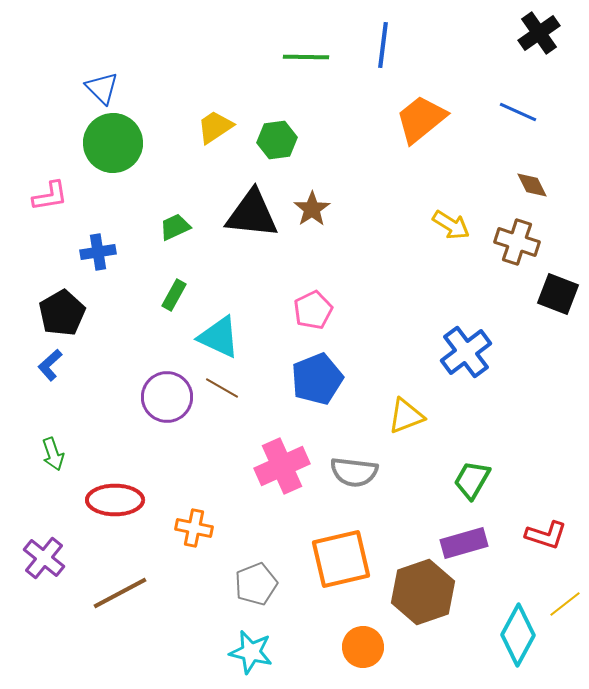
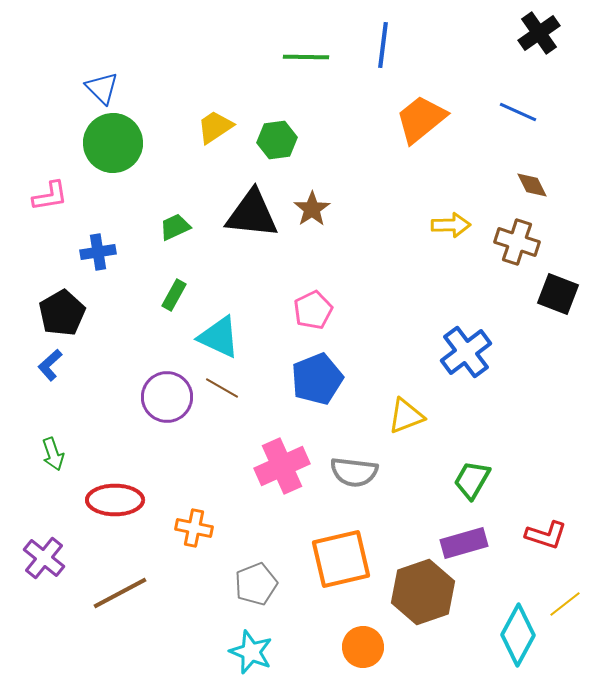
yellow arrow at (451, 225): rotated 33 degrees counterclockwise
cyan star at (251, 652): rotated 9 degrees clockwise
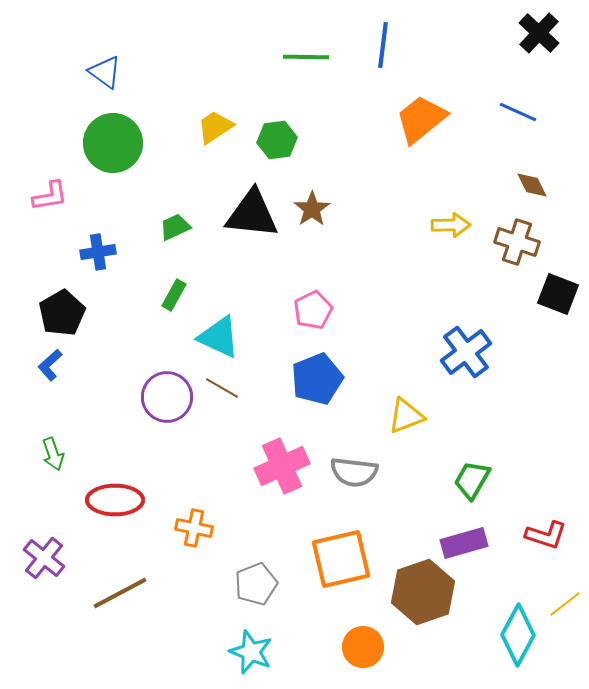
black cross at (539, 33): rotated 12 degrees counterclockwise
blue triangle at (102, 88): moved 3 px right, 16 px up; rotated 9 degrees counterclockwise
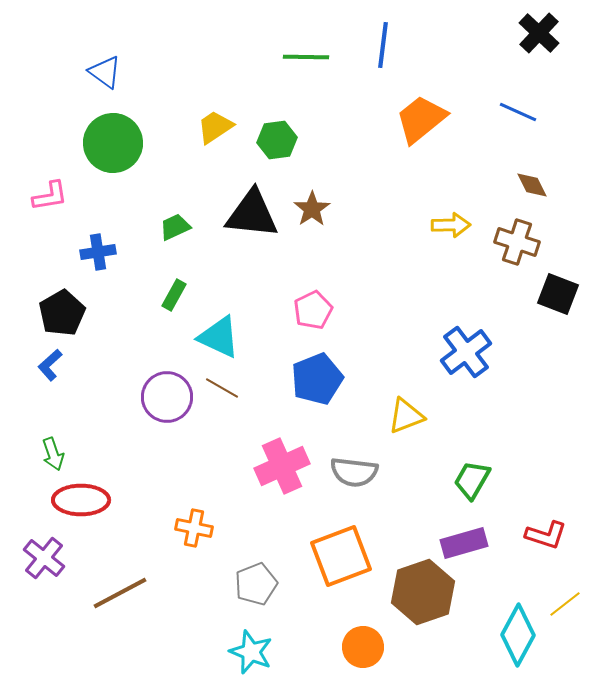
red ellipse at (115, 500): moved 34 px left
orange square at (341, 559): moved 3 px up; rotated 8 degrees counterclockwise
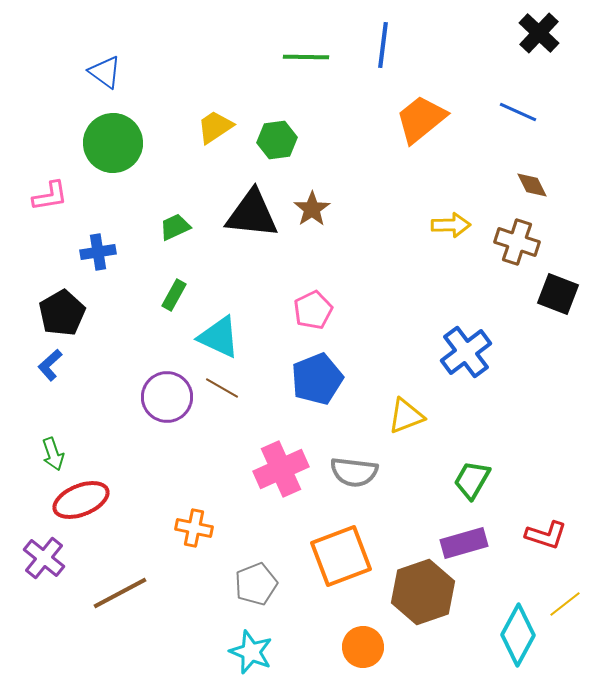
pink cross at (282, 466): moved 1 px left, 3 px down
red ellipse at (81, 500): rotated 22 degrees counterclockwise
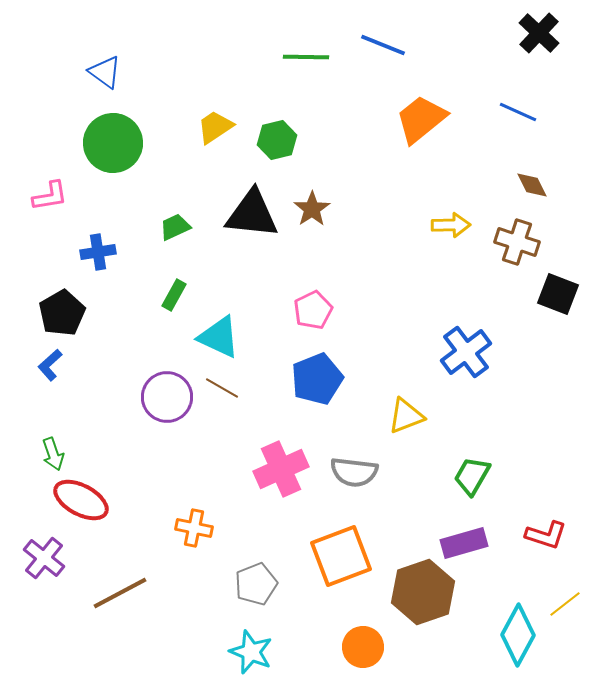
blue line at (383, 45): rotated 75 degrees counterclockwise
green hexagon at (277, 140): rotated 6 degrees counterclockwise
green trapezoid at (472, 480): moved 4 px up
red ellipse at (81, 500): rotated 50 degrees clockwise
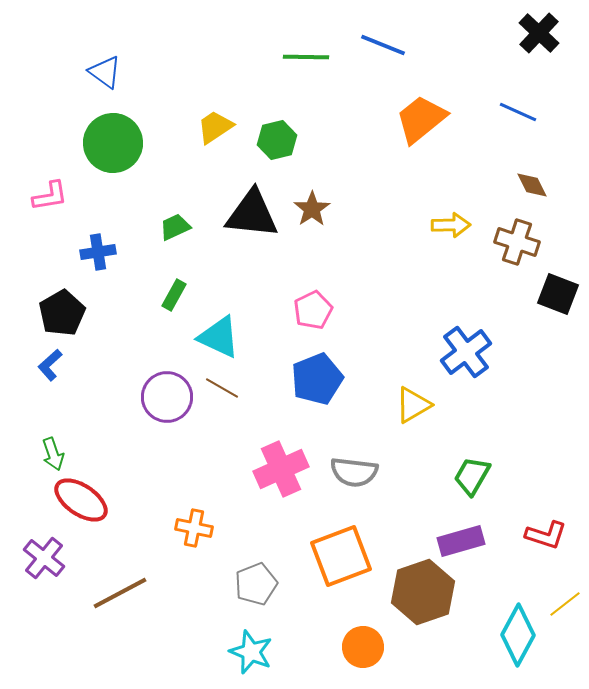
yellow triangle at (406, 416): moved 7 px right, 11 px up; rotated 9 degrees counterclockwise
red ellipse at (81, 500): rotated 6 degrees clockwise
purple rectangle at (464, 543): moved 3 px left, 2 px up
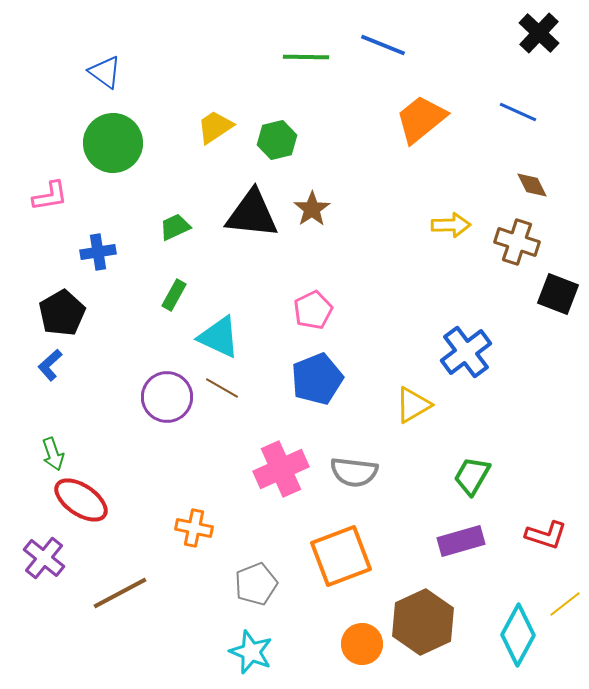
brown hexagon at (423, 592): moved 30 px down; rotated 6 degrees counterclockwise
orange circle at (363, 647): moved 1 px left, 3 px up
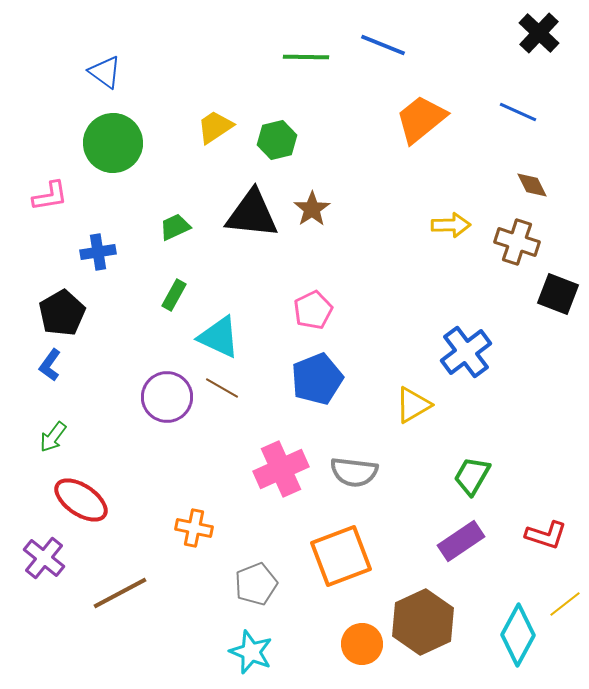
blue L-shape at (50, 365): rotated 12 degrees counterclockwise
green arrow at (53, 454): moved 17 px up; rotated 56 degrees clockwise
purple rectangle at (461, 541): rotated 18 degrees counterclockwise
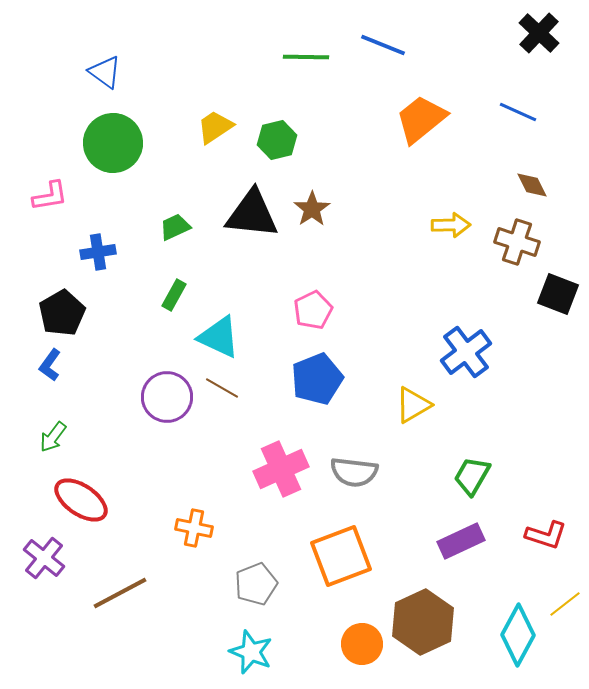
purple rectangle at (461, 541): rotated 9 degrees clockwise
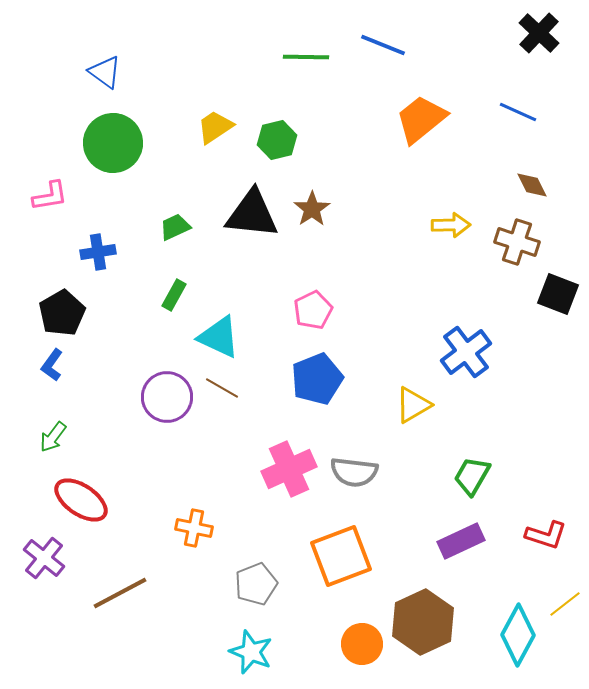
blue L-shape at (50, 365): moved 2 px right
pink cross at (281, 469): moved 8 px right
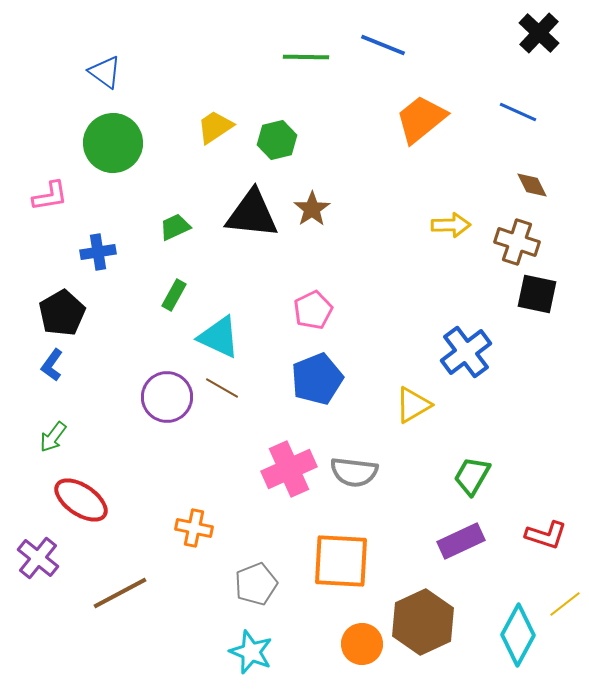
black square at (558, 294): moved 21 px left; rotated 9 degrees counterclockwise
orange square at (341, 556): moved 5 px down; rotated 24 degrees clockwise
purple cross at (44, 558): moved 6 px left
